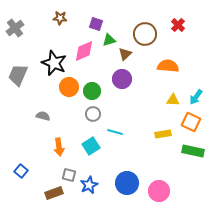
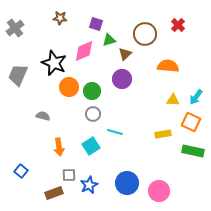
gray square: rotated 16 degrees counterclockwise
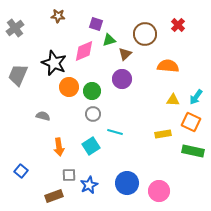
brown star: moved 2 px left, 2 px up
brown rectangle: moved 3 px down
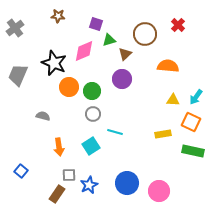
brown rectangle: moved 3 px right, 2 px up; rotated 36 degrees counterclockwise
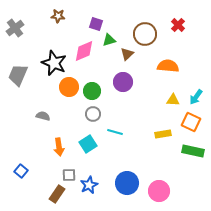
brown triangle: moved 2 px right
purple circle: moved 1 px right, 3 px down
cyan square: moved 3 px left, 2 px up
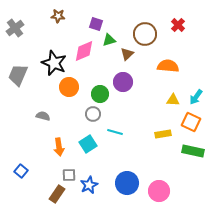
green circle: moved 8 px right, 3 px down
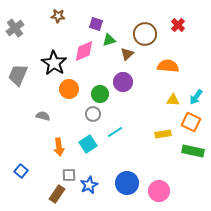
black star: rotated 10 degrees clockwise
orange circle: moved 2 px down
cyan line: rotated 49 degrees counterclockwise
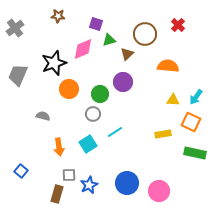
pink diamond: moved 1 px left, 2 px up
black star: rotated 20 degrees clockwise
green rectangle: moved 2 px right, 2 px down
brown rectangle: rotated 18 degrees counterclockwise
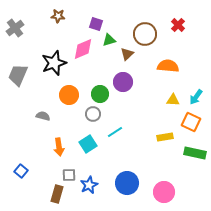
orange circle: moved 6 px down
yellow rectangle: moved 2 px right, 3 px down
pink circle: moved 5 px right, 1 px down
